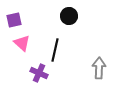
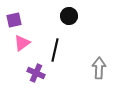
pink triangle: rotated 42 degrees clockwise
purple cross: moved 3 px left
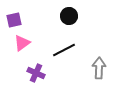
black line: moved 9 px right; rotated 50 degrees clockwise
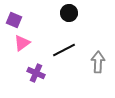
black circle: moved 3 px up
purple square: rotated 35 degrees clockwise
gray arrow: moved 1 px left, 6 px up
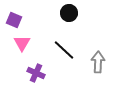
pink triangle: rotated 24 degrees counterclockwise
black line: rotated 70 degrees clockwise
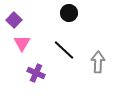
purple square: rotated 21 degrees clockwise
